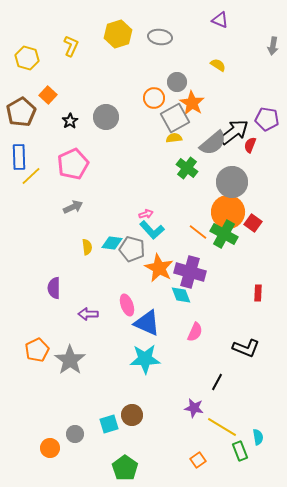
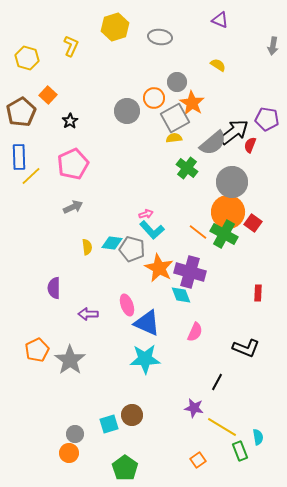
yellow hexagon at (118, 34): moved 3 px left, 7 px up
gray circle at (106, 117): moved 21 px right, 6 px up
orange circle at (50, 448): moved 19 px right, 5 px down
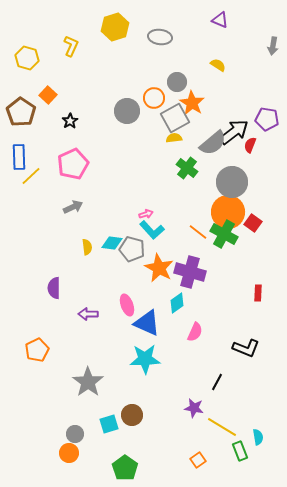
brown pentagon at (21, 112): rotated 8 degrees counterclockwise
cyan diamond at (181, 295): moved 4 px left, 8 px down; rotated 75 degrees clockwise
gray star at (70, 360): moved 18 px right, 22 px down
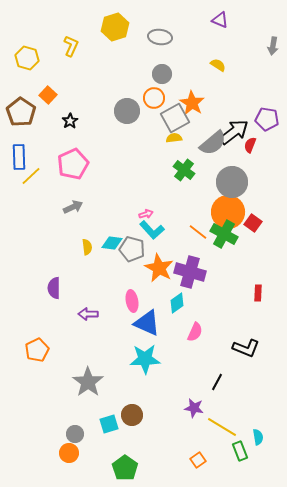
gray circle at (177, 82): moved 15 px left, 8 px up
green cross at (187, 168): moved 3 px left, 2 px down
pink ellipse at (127, 305): moved 5 px right, 4 px up; rotated 10 degrees clockwise
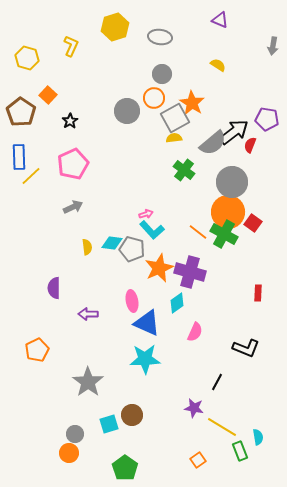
orange star at (159, 268): rotated 20 degrees clockwise
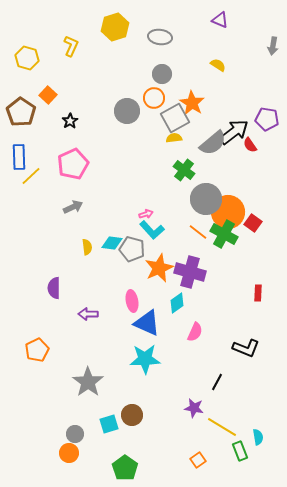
red semicircle at (250, 145): rotated 56 degrees counterclockwise
gray circle at (232, 182): moved 26 px left, 17 px down
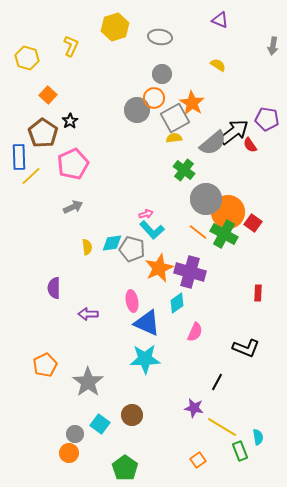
gray circle at (127, 111): moved 10 px right, 1 px up
brown pentagon at (21, 112): moved 22 px right, 21 px down
cyan diamond at (112, 243): rotated 15 degrees counterclockwise
orange pentagon at (37, 350): moved 8 px right, 15 px down
cyan square at (109, 424): moved 9 px left; rotated 36 degrees counterclockwise
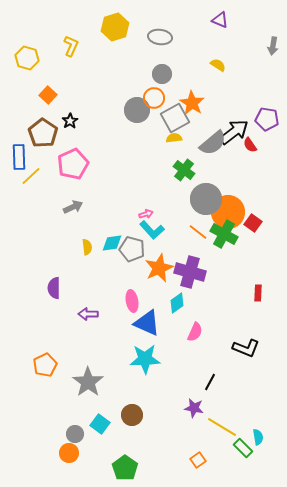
black line at (217, 382): moved 7 px left
green rectangle at (240, 451): moved 3 px right, 3 px up; rotated 24 degrees counterclockwise
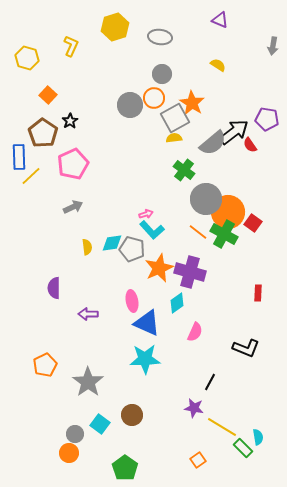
gray circle at (137, 110): moved 7 px left, 5 px up
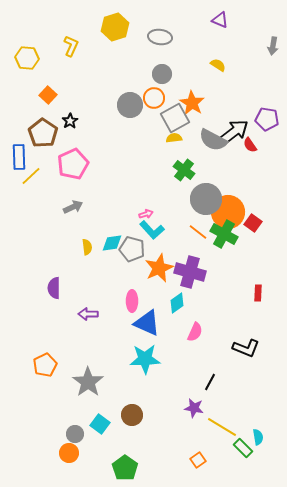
yellow hexagon at (27, 58): rotated 10 degrees counterclockwise
gray semicircle at (213, 143): moved 3 px up; rotated 68 degrees clockwise
pink ellipse at (132, 301): rotated 10 degrees clockwise
